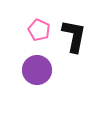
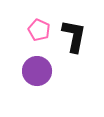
purple circle: moved 1 px down
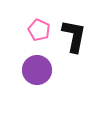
purple circle: moved 1 px up
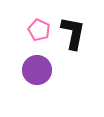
black L-shape: moved 1 px left, 3 px up
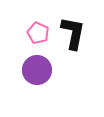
pink pentagon: moved 1 px left, 3 px down
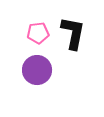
pink pentagon: rotated 30 degrees counterclockwise
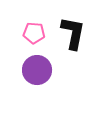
pink pentagon: moved 4 px left; rotated 10 degrees clockwise
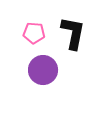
purple circle: moved 6 px right
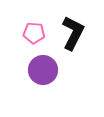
black L-shape: rotated 16 degrees clockwise
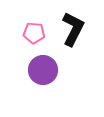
black L-shape: moved 4 px up
